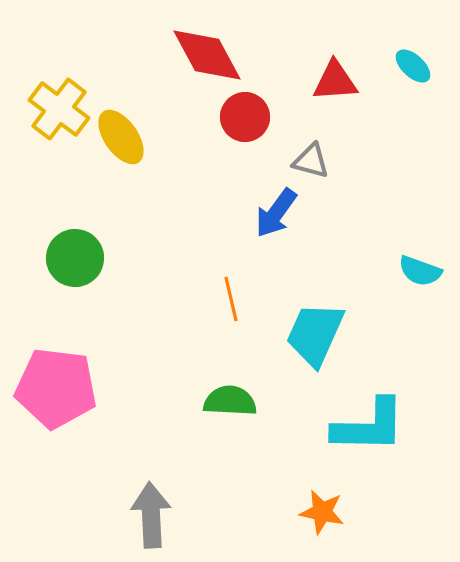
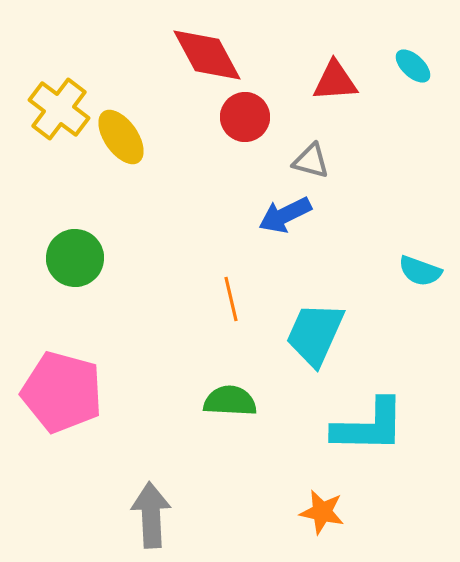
blue arrow: moved 9 px right, 2 px down; rotated 28 degrees clockwise
pink pentagon: moved 6 px right, 4 px down; rotated 8 degrees clockwise
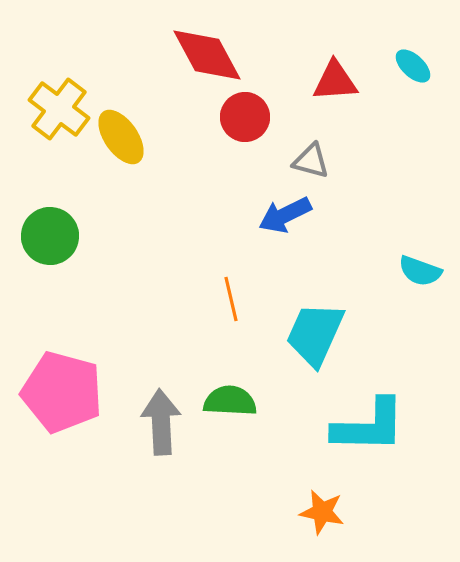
green circle: moved 25 px left, 22 px up
gray arrow: moved 10 px right, 93 px up
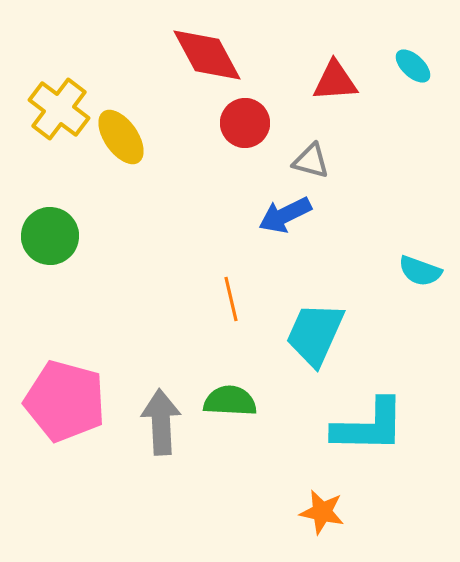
red circle: moved 6 px down
pink pentagon: moved 3 px right, 9 px down
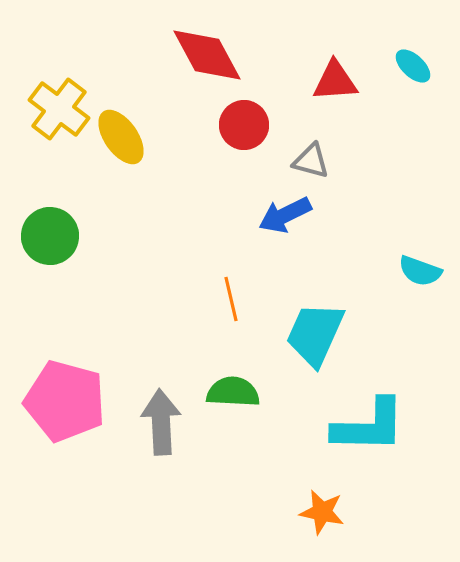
red circle: moved 1 px left, 2 px down
green semicircle: moved 3 px right, 9 px up
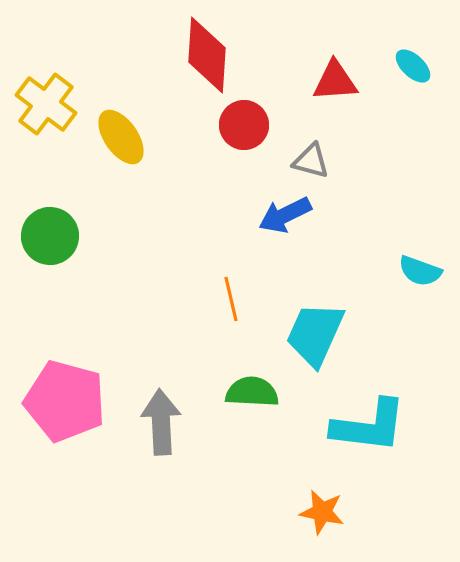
red diamond: rotated 32 degrees clockwise
yellow cross: moved 13 px left, 5 px up
green semicircle: moved 19 px right
cyan L-shape: rotated 6 degrees clockwise
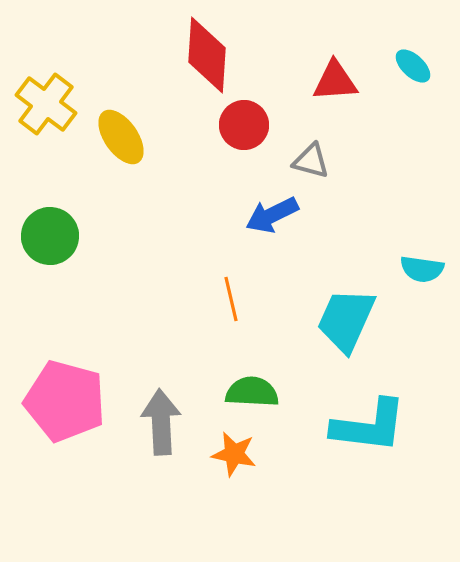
blue arrow: moved 13 px left
cyan semicircle: moved 2 px right, 2 px up; rotated 12 degrees counterclockwise
cyan trapezoid: moved 31 px right, 14 px up
orange star: moved 88 px left, 58 px up
